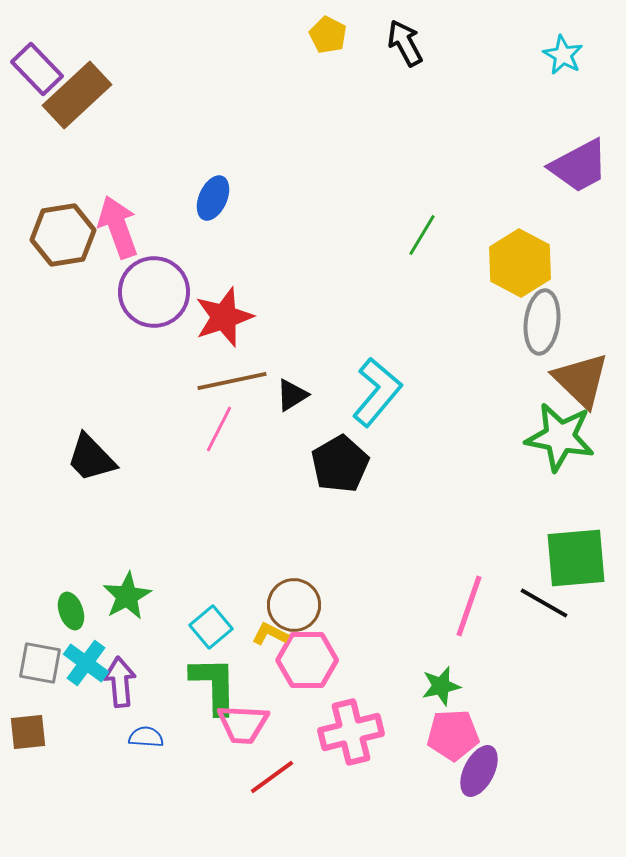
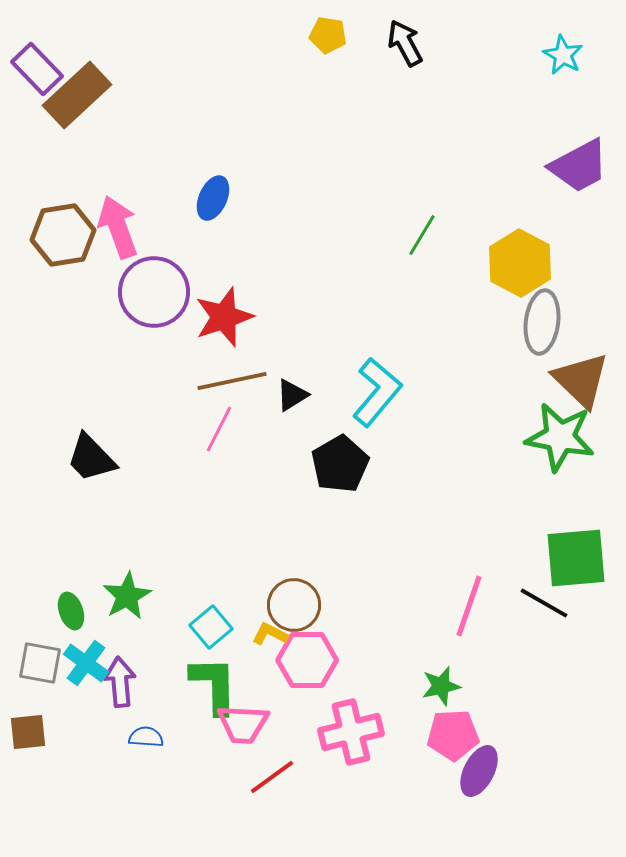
yellow pentagon at (328, 35): rotated 18 degrees counterclockwise
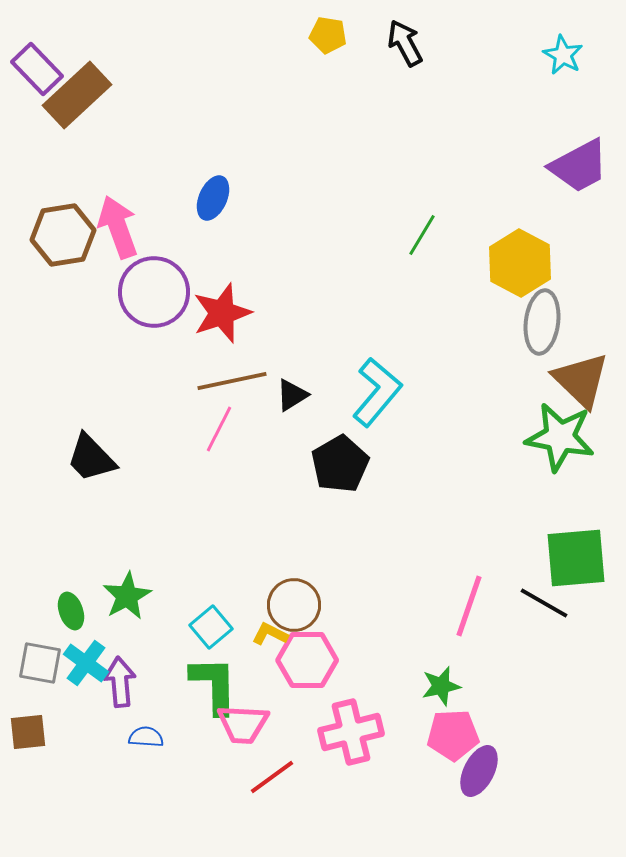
red star at (224, 317): moved 2 px left, 4 px up
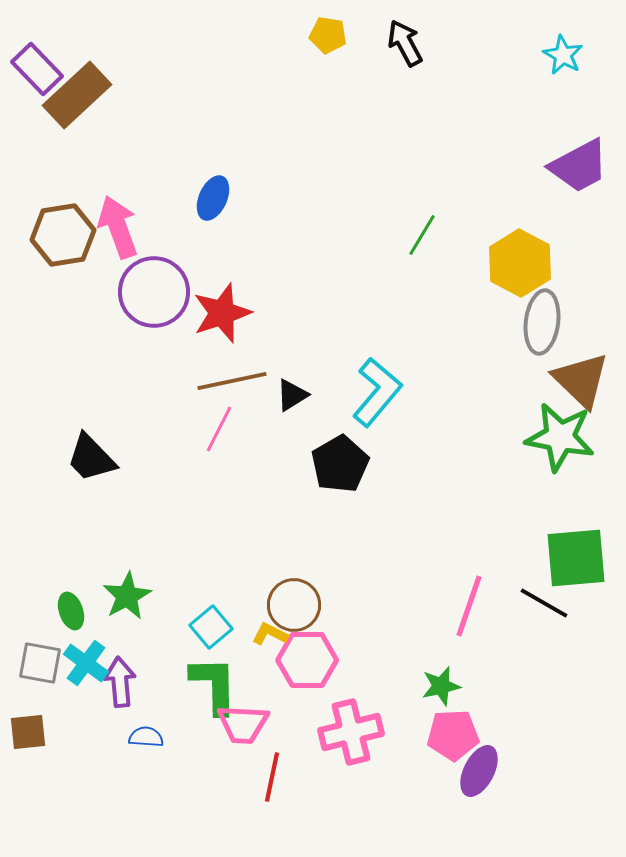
red line at (272, 777): rotated 42 degrees counterclockwise
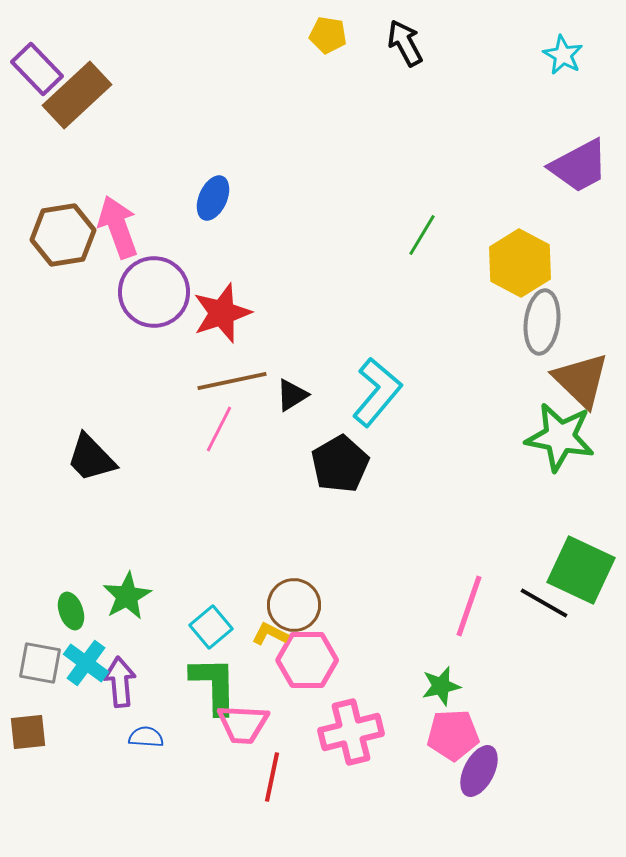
green square at (576, 558): moved 5 px right, 12 px down; rotated 30 degrees clockwise
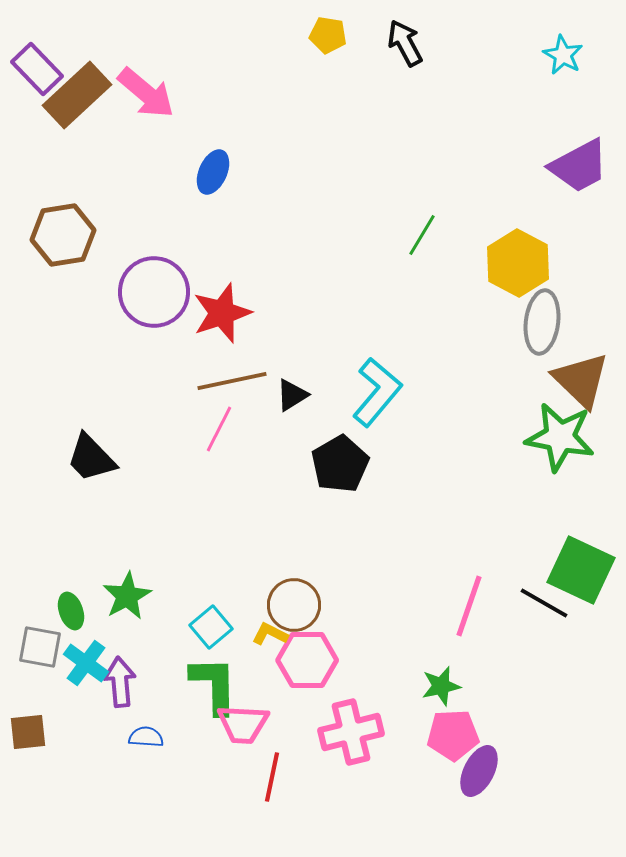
blue ellipse at (213, 198): moved 26 px up
pink arrow at (118, 227): moved 28 px right, 134 px up; rotated 150 degrees clockwise
yellow hexagon at (520, 263): moved 2 px left
gray square at (40, 663): moved 16 px up
